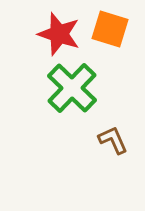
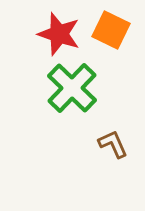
orange square: moved 1 px right, 1 px down; rotated 9 degrees clockwise
brown L-shape: moved 4 px down
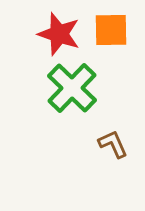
orange square: rotated 27 degrees counterclockwise
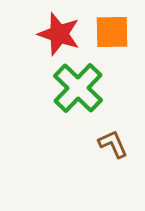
orange square: moved 1 px right, 2 px down
green cross: moved 6 px right
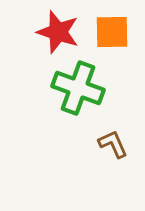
red star: moved 1 px left, 2 px up
green cross: rotated 24 degrees counterclockwise
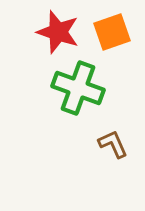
orange square: rotated 18 degrees counterclockwise
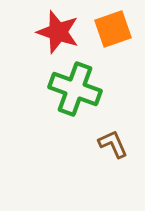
orange square: moved 1 px right, 3 px up
green cross: moved 3 px left, 1 px down
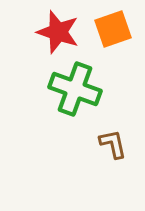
brown L-shape: rotated 12 degrees clockwise
